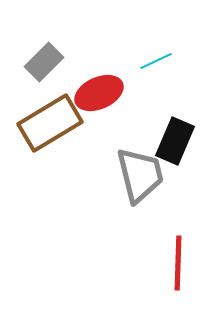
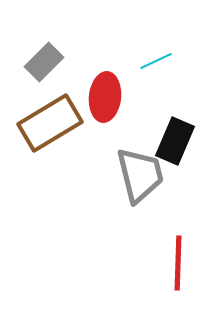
red ellipse: moved 6 px right, 4 px down; rotated 60 degrees counterclockwise
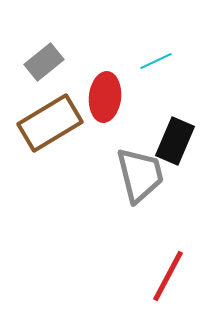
gray rectangle: rotated 6 degrees clockwise
red line: moved 10 px left, 13 px down; rotated 26 degrees clockwise
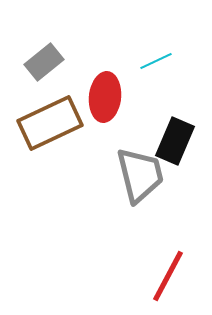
brown rectangle: rotated 6 degrees clockwise
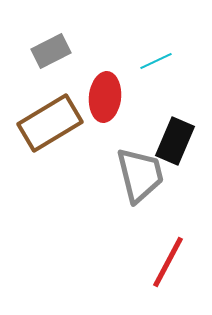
gray rectangle: moved 7 px right, 11 px up; rotated 12 degrees clockwise
brown rectangle: rotated 6 degrees counterclockwise
red line: moved 14 px up
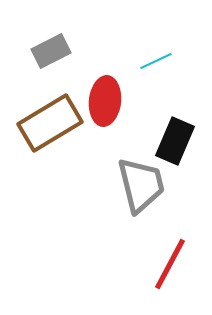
red ellipse: moved 4 px down
gray trapezoid: moved 1 px right, 10 px down
red line: moved 2 px right, 2 px down
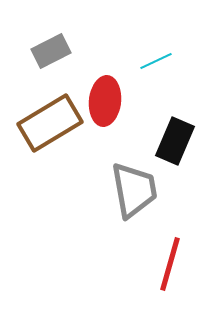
gray trapezoid: moved 7 px left, 5 px down; rotated 4 degrees clockwise
red line: rotated 12 degrees counterclockwise
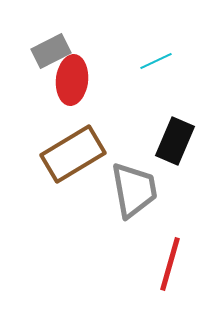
red ellipse: moved 33 px left, 21 px up
brown rectangle: moved 23 px right, 31 px down
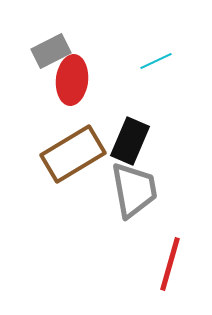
black rectangle: moved 45 px left
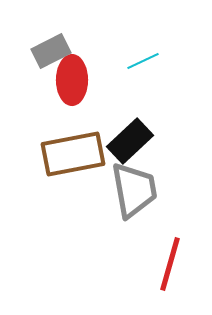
cyan line: moved 13 px left
red ellipse: rotated 6 degrees counterclockwise
black rectangle: rotated 24 degrees clockwise
brown rectangle: rotated 20 degrees clockwise
